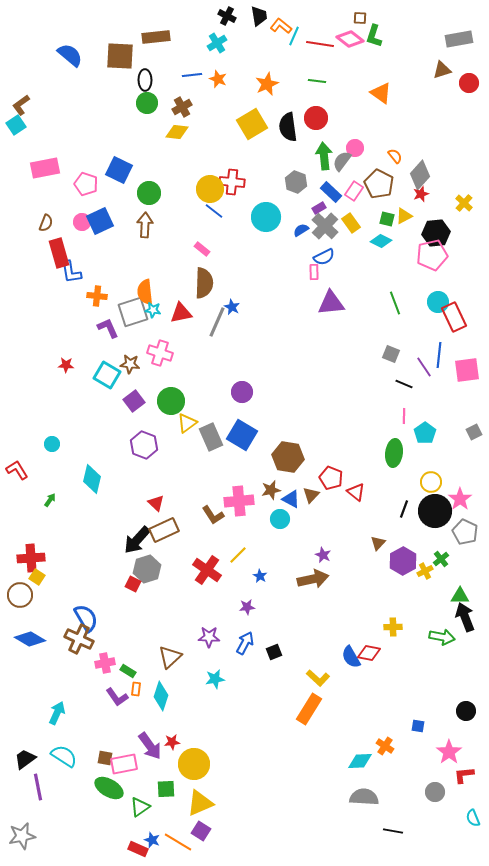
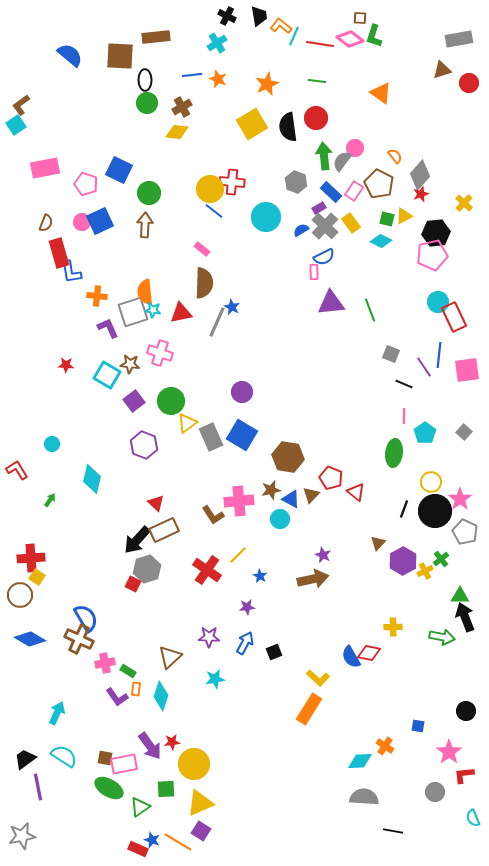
green line at (395, 303): moved 25 px left, 7 px down
gray square at (474, 432): moved 10 px left; rotated 21 degrees counterclockwise
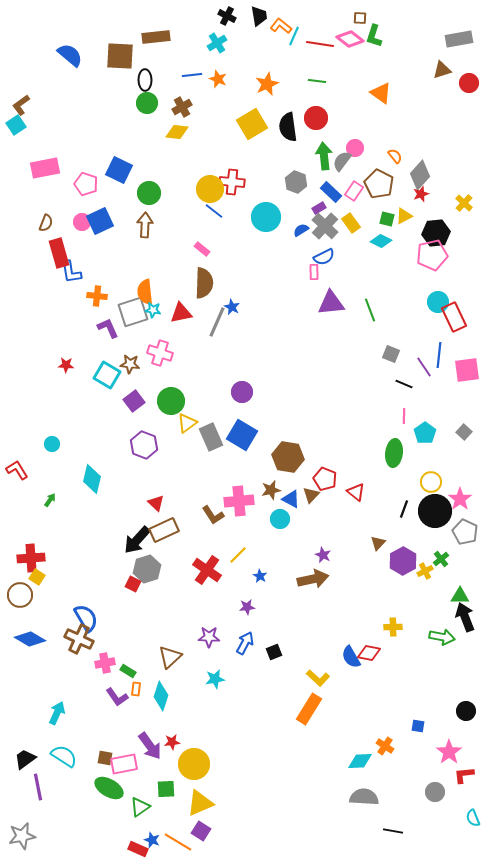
red pentagon at (331, 478): moved 6 px left, 1 px down
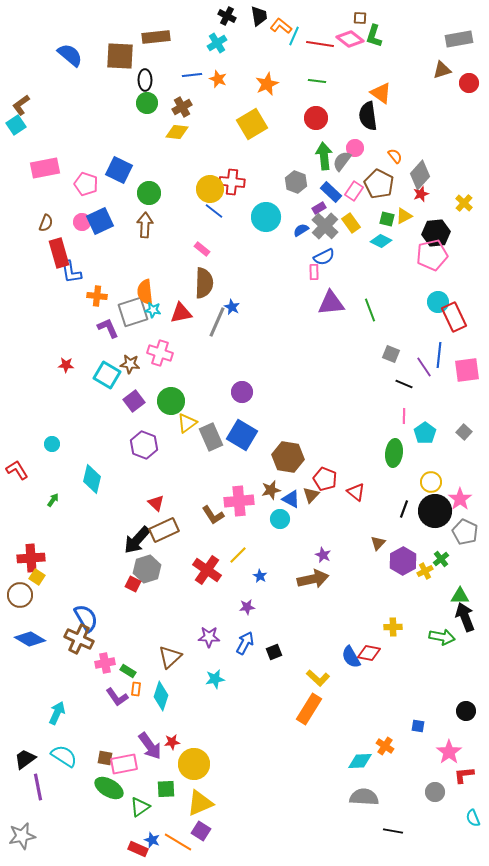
black semicircle at (288, 127): moved 80 px right, 11 px up
green arrow at (50, 500): moved 3 px right
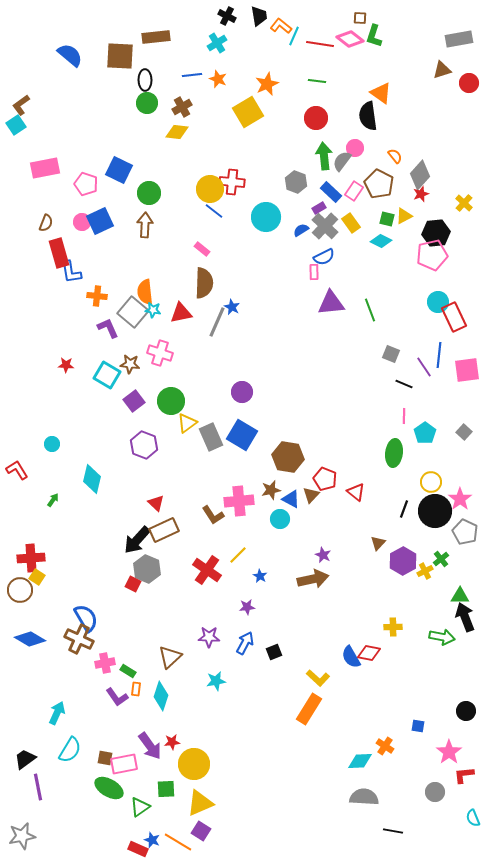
yellow square at (252, 124): moved 4 px left, 12 px up
gray square at (133, 312): rotated 32 degrees counterclockwise
gray hexagon at (147, 569): rotated 20 degrees counterclockwise
brown circle at (20, 595): moved 5 px up
cyan star at (215, 679): moved 1 px right, 2 px down
cyan semicircle at (64, 756): moved 6 px right, 6 px up; rotated 88 degrees clockwise
